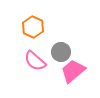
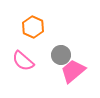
gray circle: moved 3 px down
pink semicircle: moved 12 px left
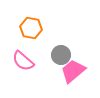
orange hexagon: moved 2 px left, 1 px down; rotated 15 degrees counterclockwise
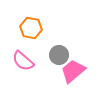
gray circle: moved 2 px left
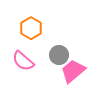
orange hexagon: rotated 20 degrees clockwise
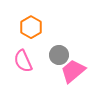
orange hexagon: moved 1 px up
pink semicircle: rotated 25 degrees clockwise
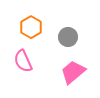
gray circle: moved 9 px right, 18 px up
pink trapezoid: moved 1 px down
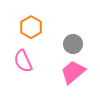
gray circle: moved 5 px right, 7 px down
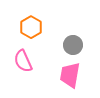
gray circle: moved 1 px down
pink trapezoid: moved 3 px left, 3 px down; rotated 40 degrees counterclockwise
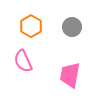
orange hexagon: moved 1 px up
gray circle: moved 1 px left, 18 px up
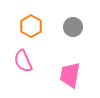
gray circle: moved 1 px right
